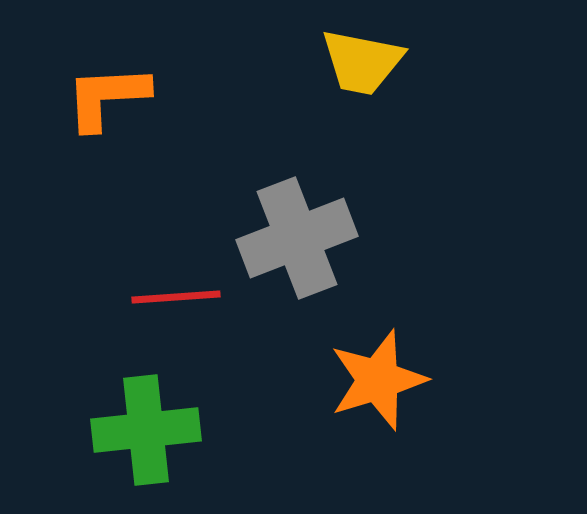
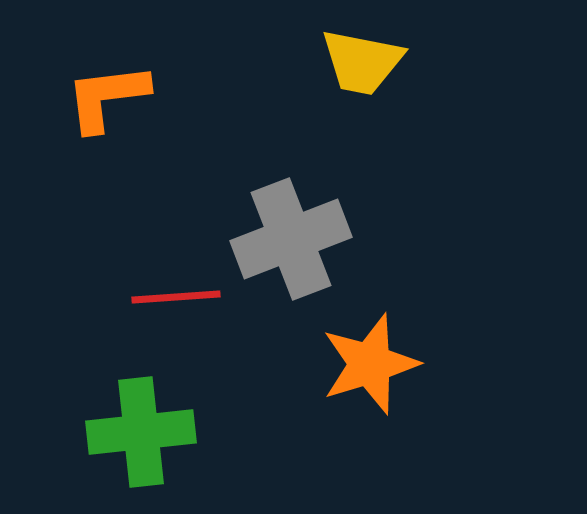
orange L-shape: rotated 4 degrees counterclockwise
gray cross: moved 6 px left, 1 px down
orange star: moved 8 px left, 16 px up
green cross: moved 5 px left, 2 px down
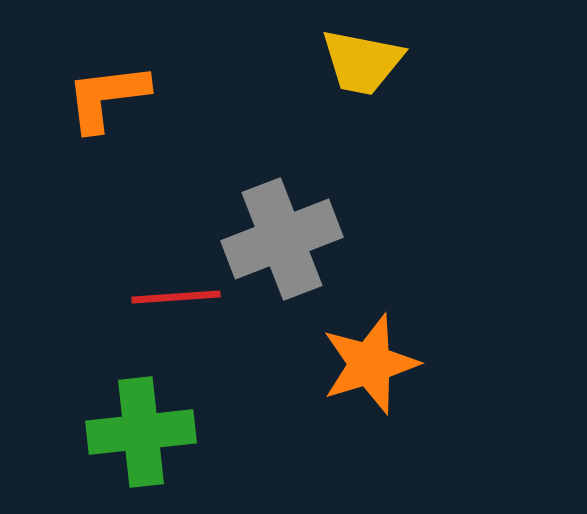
gray cross: moved 9 px left
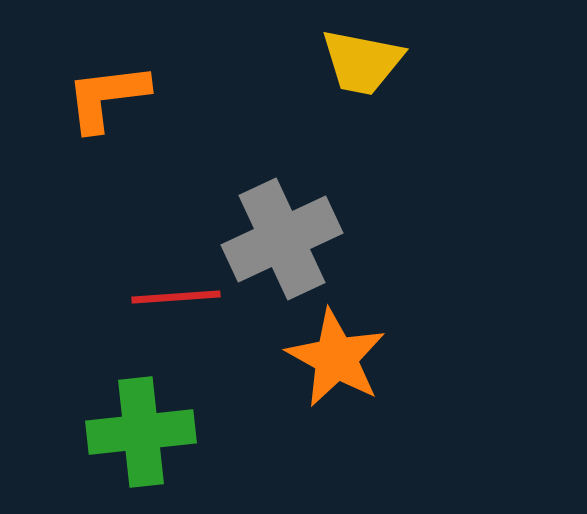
gray cross: rotated 4 degrees counterclockwise
orange star: moved 34 px left, 6 px up; rotated 26 degrees counterclockwise
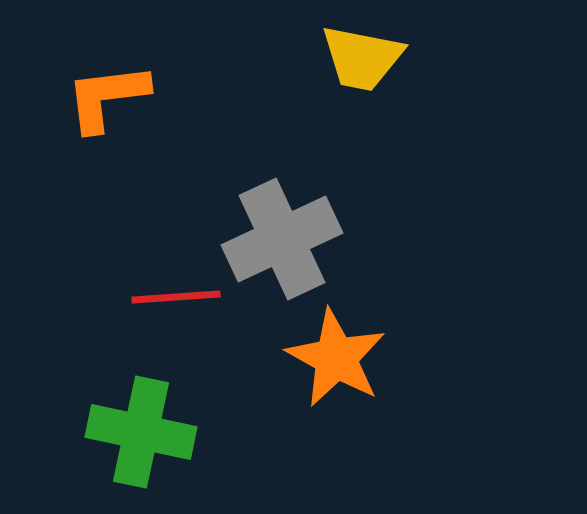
yellow trapezoid: moved 4 px up
green cross: rotated 18 degrees clockwise
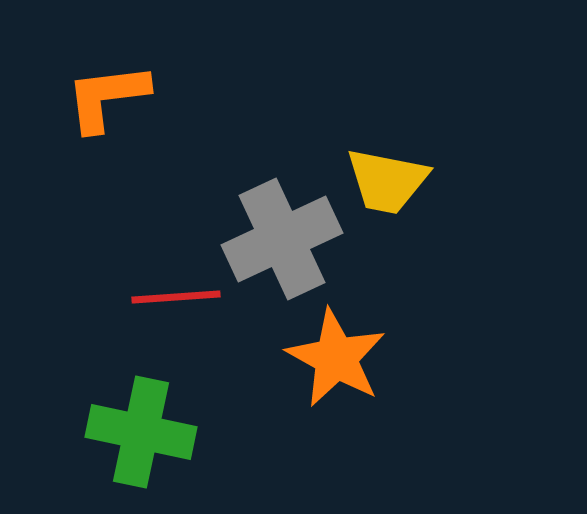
yellow trapezoid: moved 25 px right, 123 px down
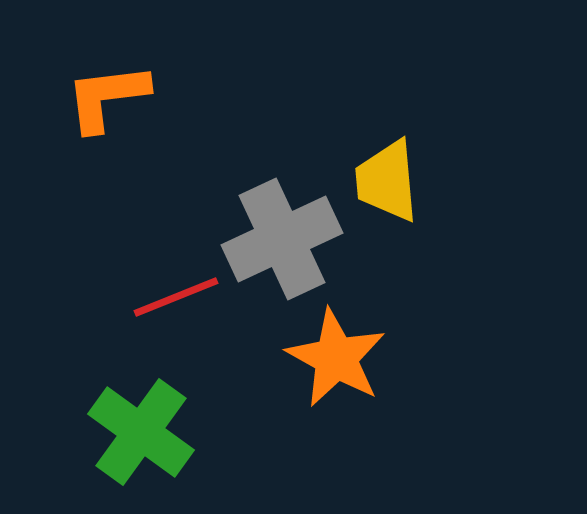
yellow trapezoid: rotated 74 degrees clockwise
red line: rotated 18 degrees counterclockwise
green cross: rotated 24 degrees clockwise
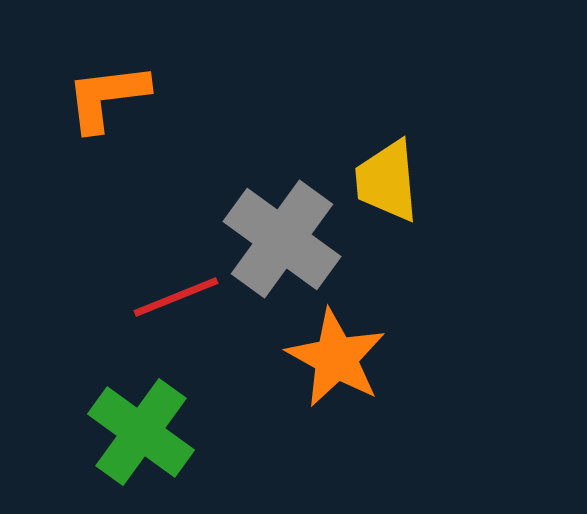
gray cross: rotated 29 degrees counterclockwise
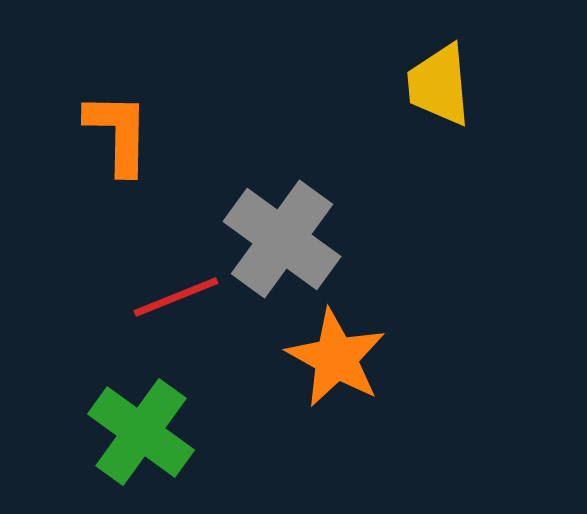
orange L-shape: moved 11 px right, 36 px down; rotated 98 degrees clockwise
yellow trapezoid: moved 52 px right, 96 px up
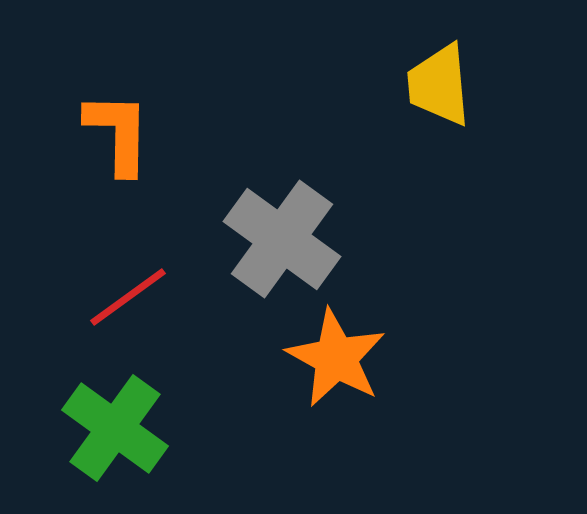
red line: moved 48 px left; rotated 14 degrees counterclockwise
green cross: moved 26 px left, 4 px up
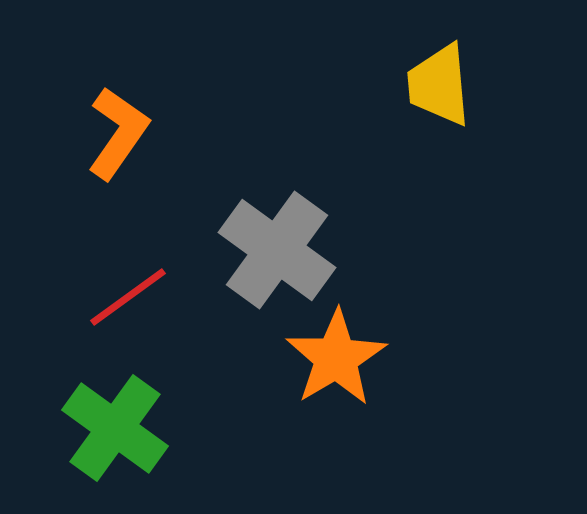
orange L-shape: rotated 34 degrees clockwise
gray cross: moved 5 px left, 11 px down
orange star: rotated 12 degrees clockwise
